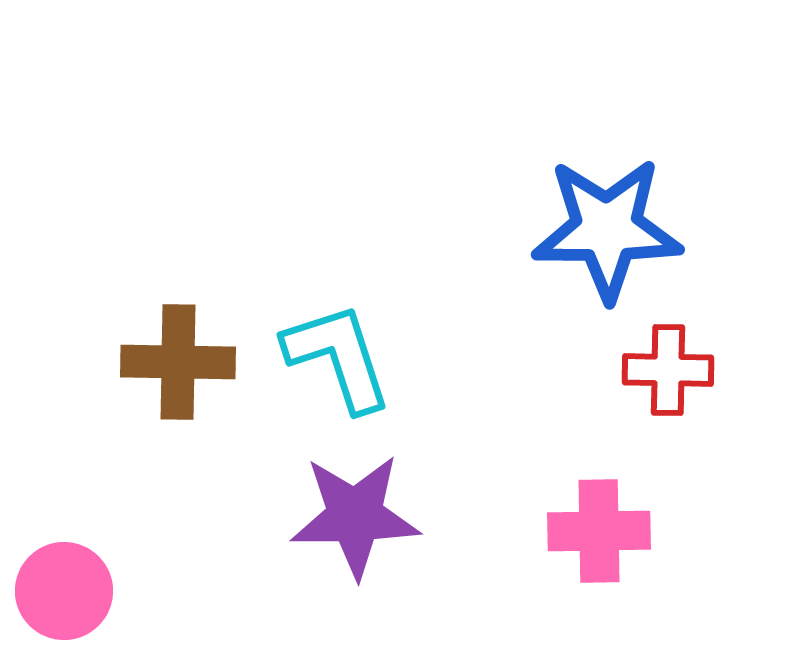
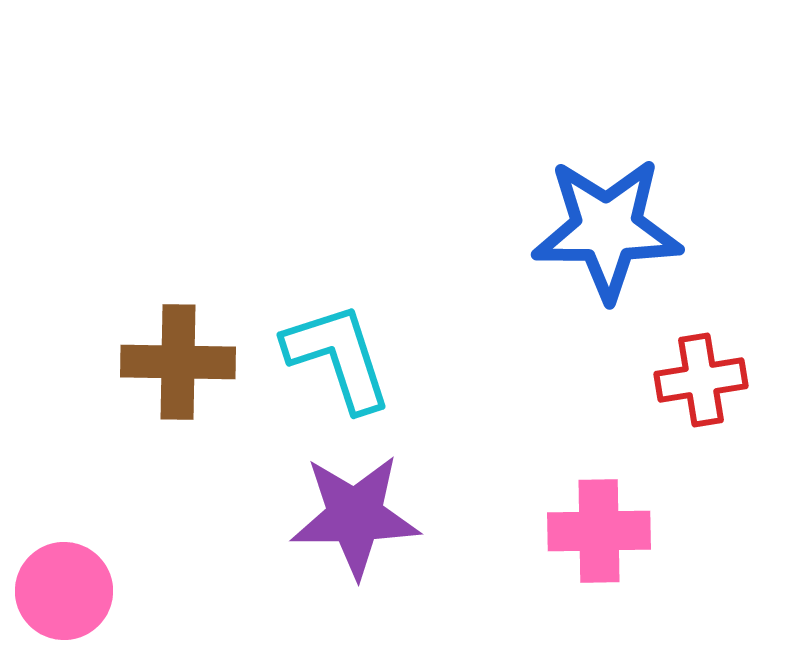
red cross: moved 33 px right, 10 px down; rotated 10 degrees counterclockwise
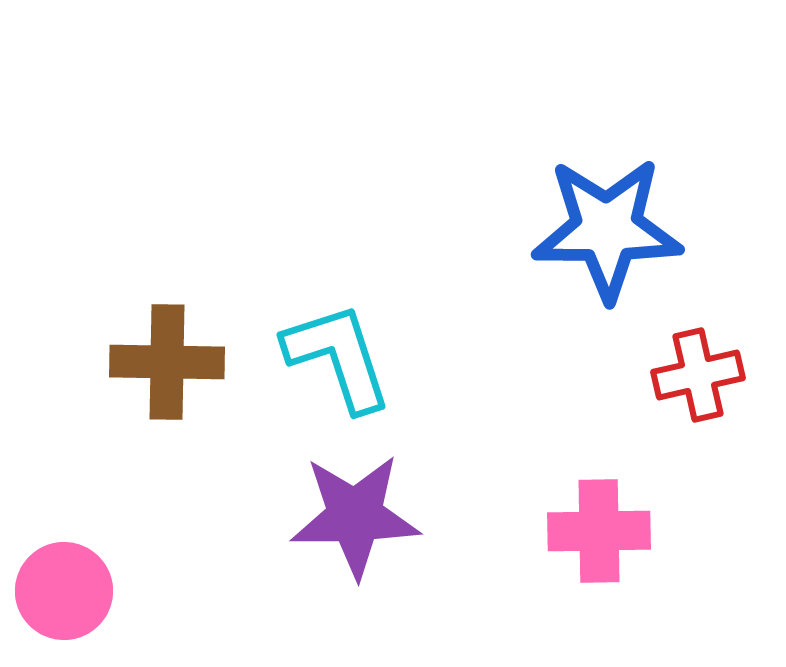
brown cross: moved 11 px left
red cross: moved 3 px left, 5 px up; rotated 4 degrees counterclockwise
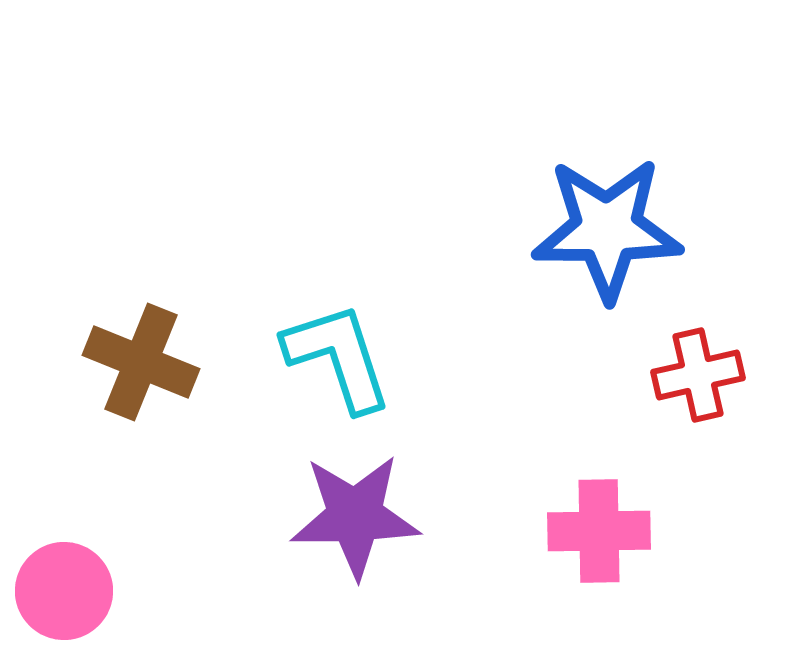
brown cross: moved 26 px left; rotated 21 degrees clockwise
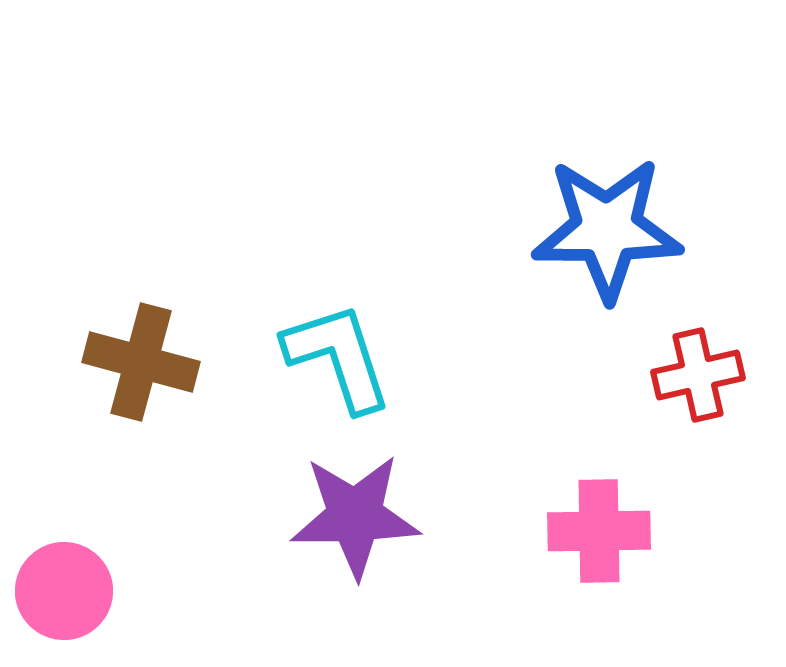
brown cross: rotated 7 degrees counterclockwise
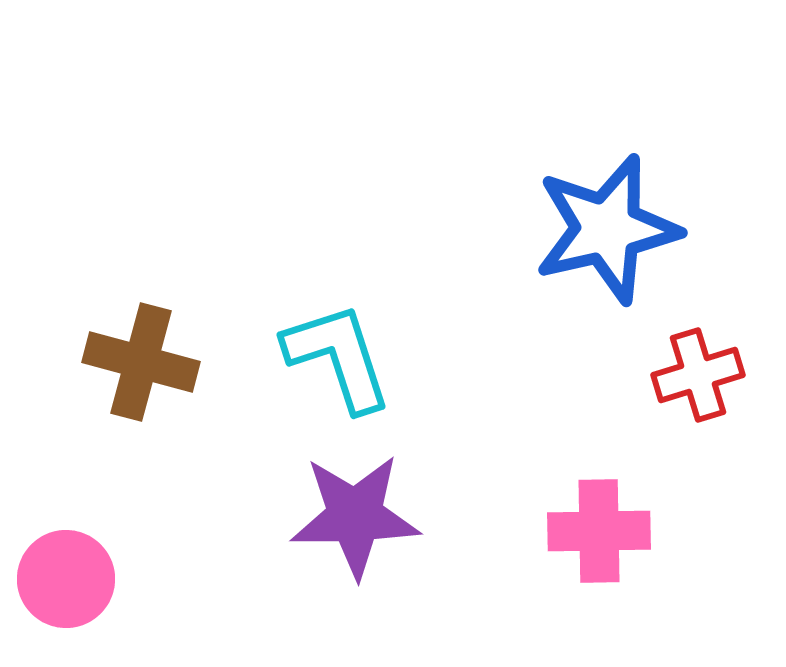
blue star: rotated 13 degrees counterclockwise
red cross: rotated 4 degrees counterclockwise
pink circle: moved 2 px right, 12 px up
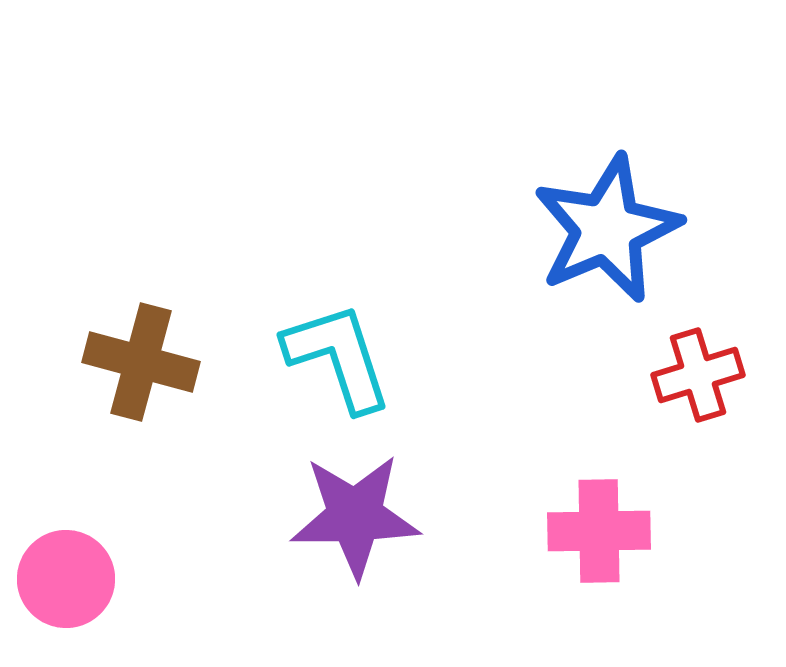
blue star: rotated 10 degrees counterclockwise
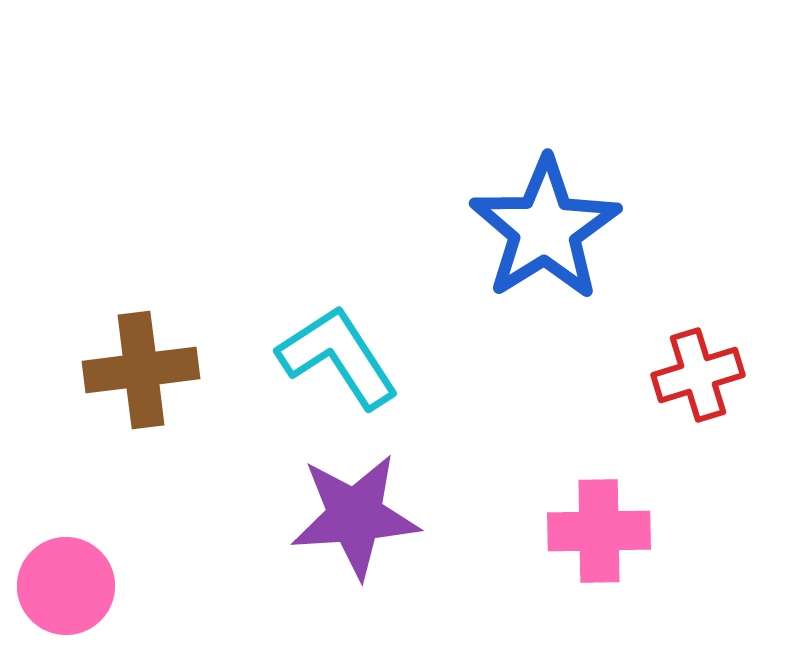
blue star: moved 62 px left; rotated 9 degrees counterclockwise
cyan L-shape: rotated 15 degrees counterclockwise
brown cross: moved 8 px down; rotated 22 degrees counterclockwise
purple star: rotated 3 degrees counterclockwise
pink circle: moved 7 px down
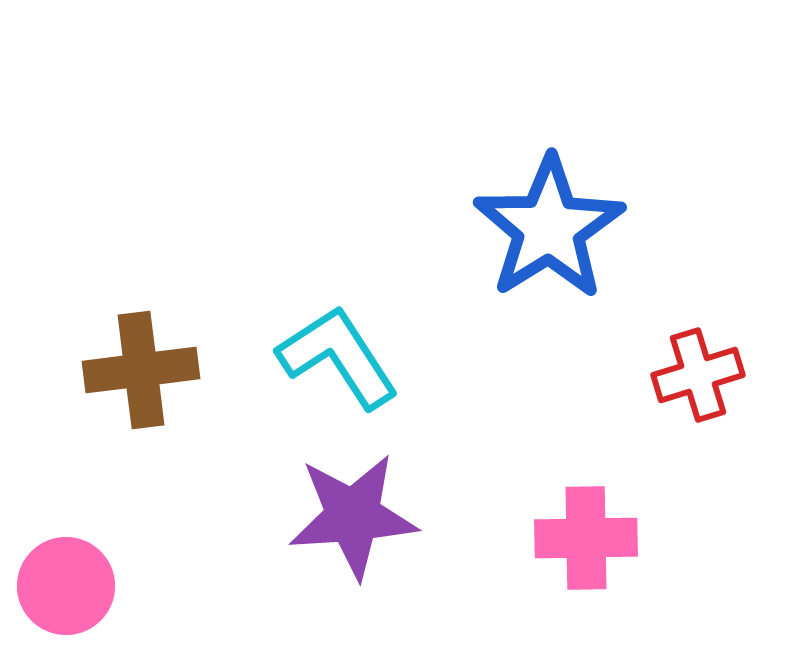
blue star: moved 4 px right, 1 px up
purple star: moved 2 px left
pink cross: moved 13 px left, 7 px down
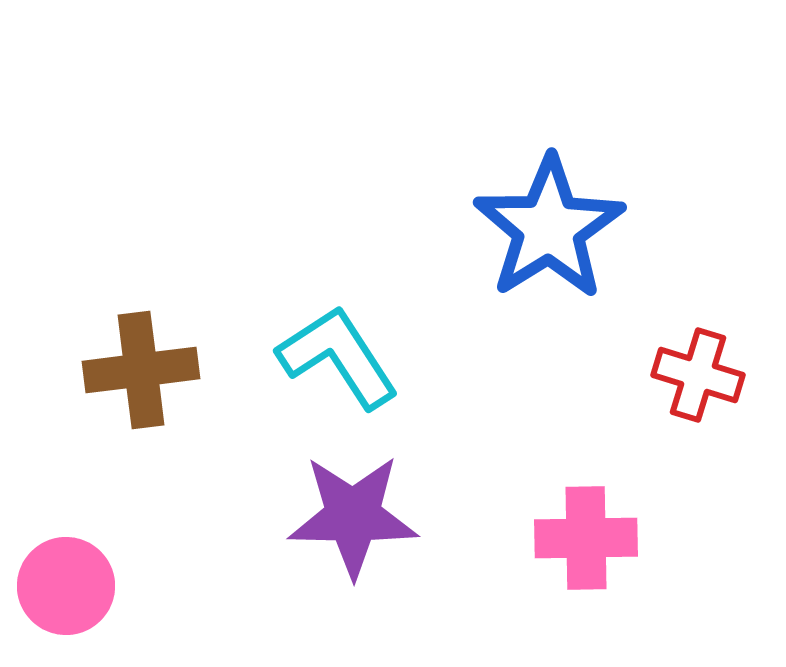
red cross: rotated 34 degrees clockwise
purple star: rotated 5 degrees clockwise
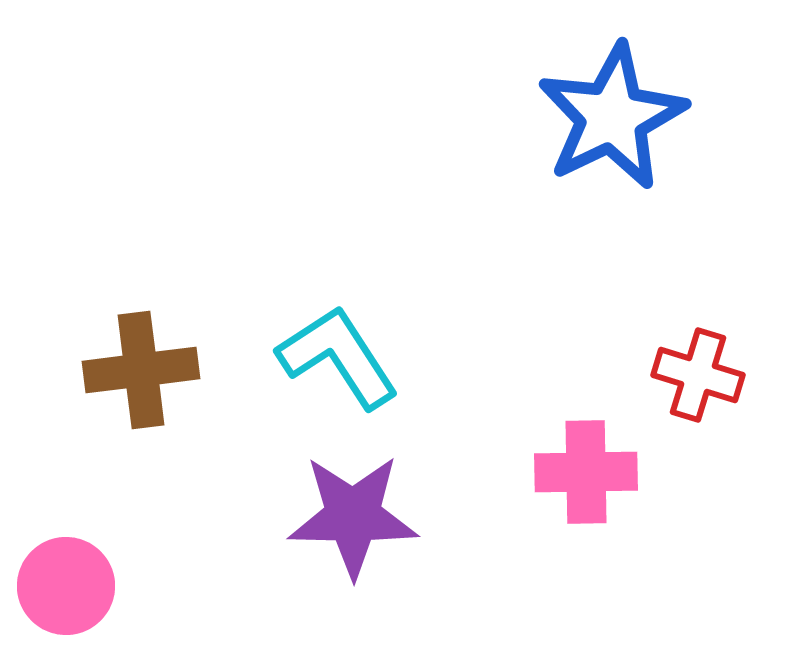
blue star: moved 63 px right, 111 px up; rotated 6 degrees clockwise
pink cross: moved 66 px up
